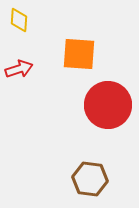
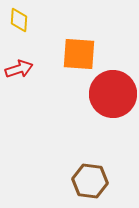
red circle: moved 5 px right, 11 px up
brown hexagon: moved 2 px down
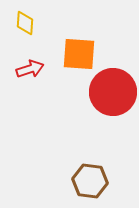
yellow diamond: moved 6 px right, 3 px down
red arrow: moved 11 px right
red circle: moved 2 px up
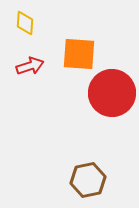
red arrow: moved 3 px up
red circle: moved 1 px left, 1 px down
brown hexagon: moved 2 px left, 1 px up; rotated 20 degrees counterclockwise
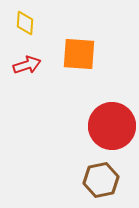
red arrow: moved 3 px left, 1 px up
red circle: moved 33 px down
brown hexagon: moved 13 px right
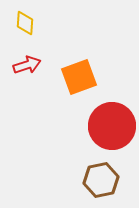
orange square: moved 23 px down; rotated 24 degrees counterclockwise
